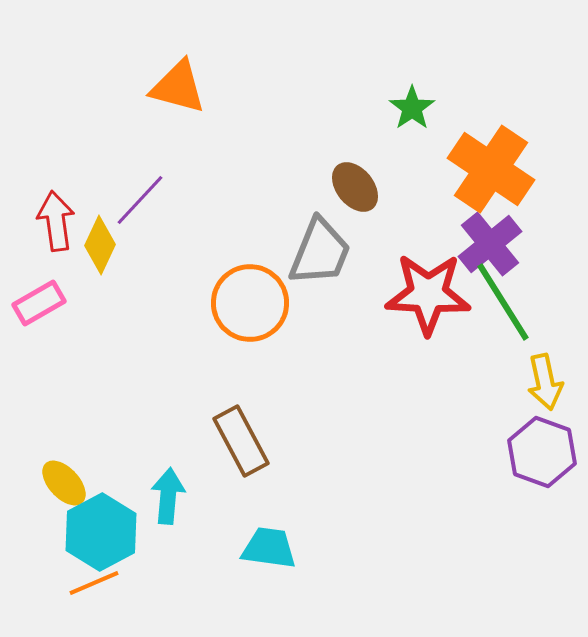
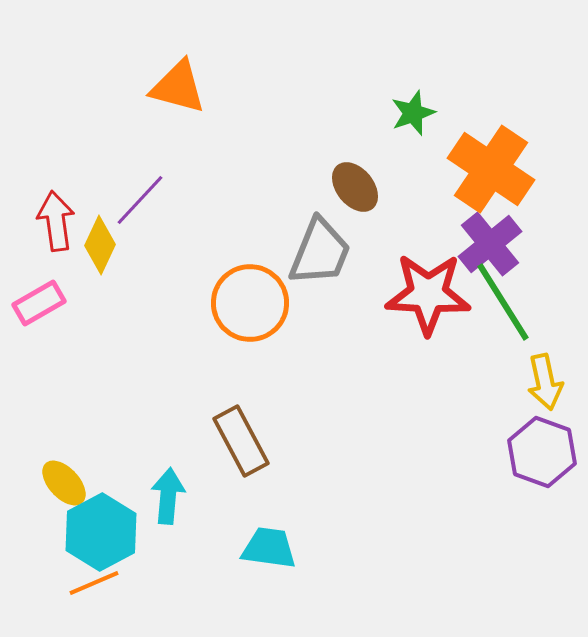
green star: moved 1 px right, 5 px down; rotated 15 degrees clockwise
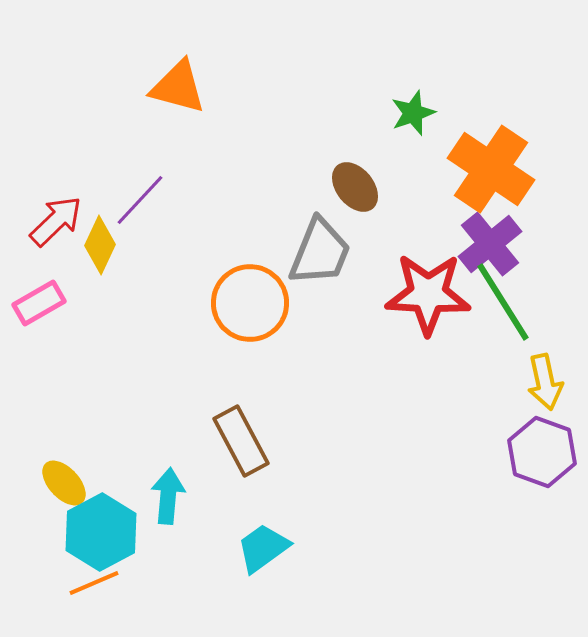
red arrow: rotated 54 degrees clockwise
cyan trapezoid: moved 6 px left; rotated 44 degrees counterclockwise
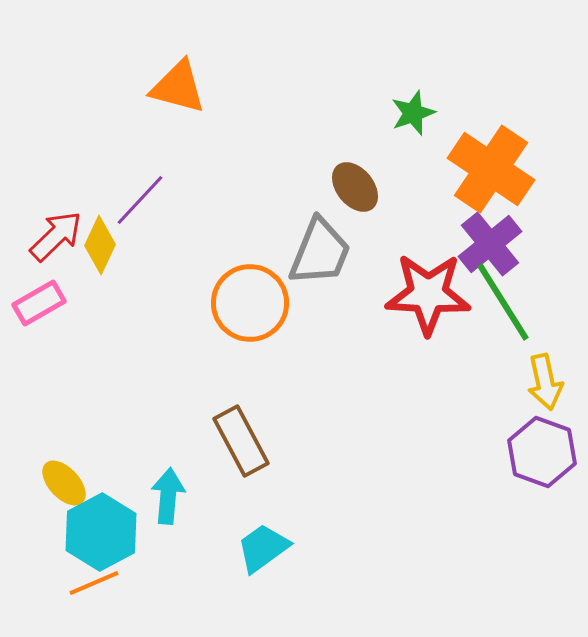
red arrow: moved 15 px down
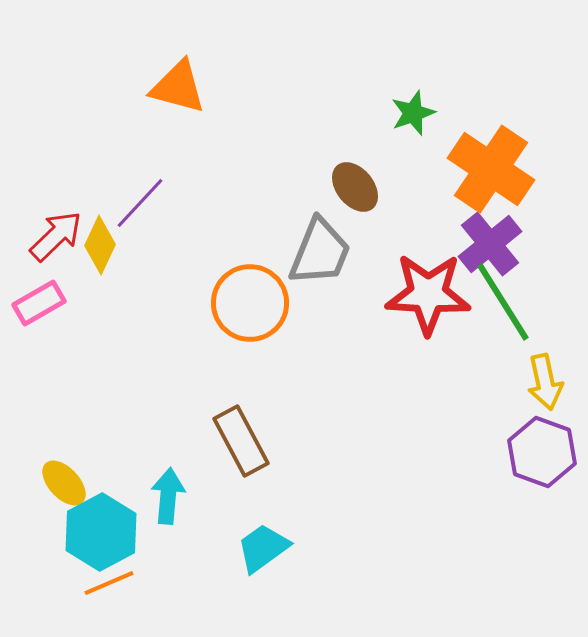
purple line: moved 3 px down
orange line: moved 15 px right
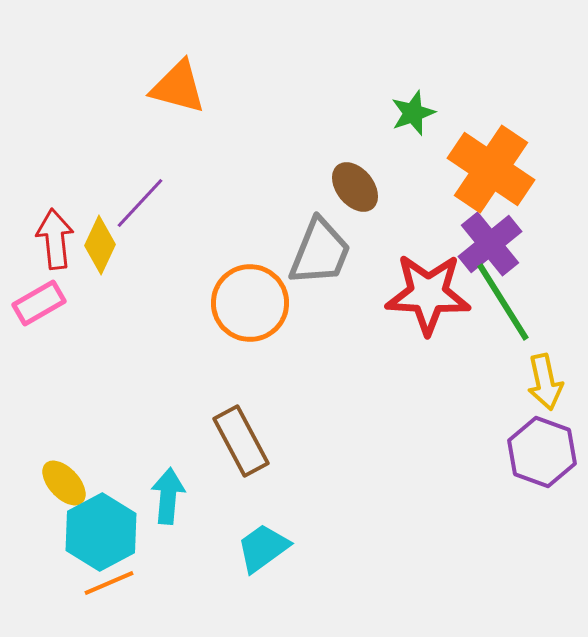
red arrow: moved 1 px left, 3 px down; rotated 52 degrees counterclockwise
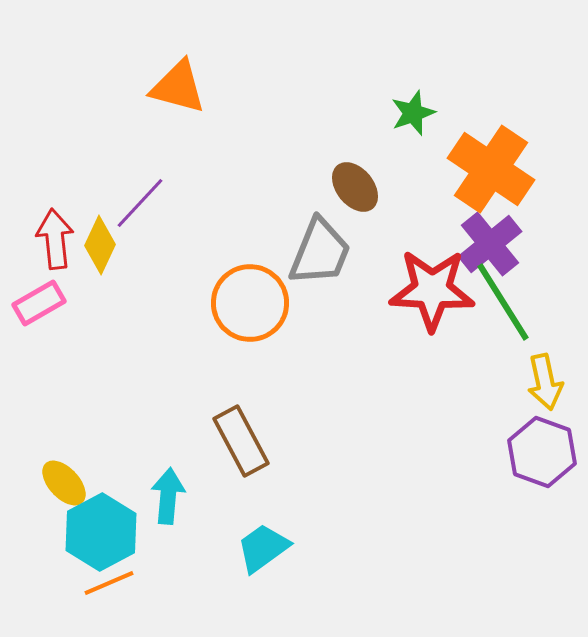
red star: moved 4 px right, 4 px up
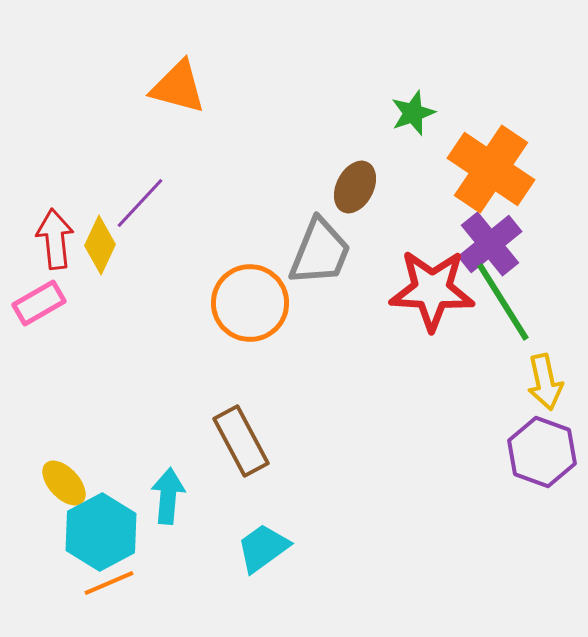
brown ellipse: rotated 66 degrees clockwise
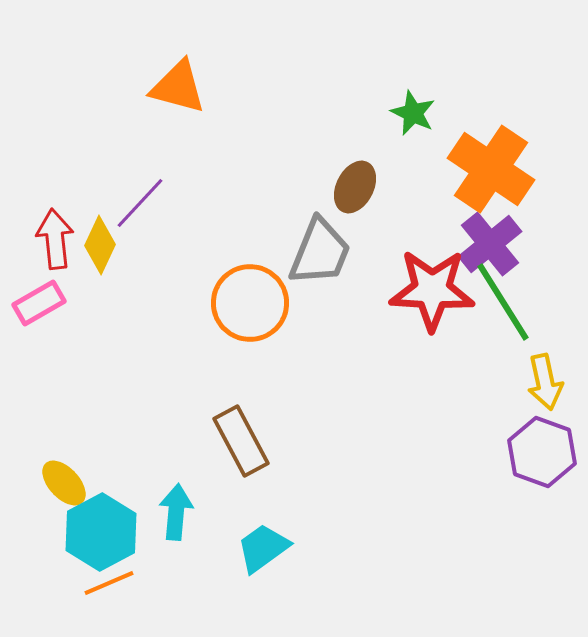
green star: rotated 27 degrees counterclockwise
cyan arrow: moved 8 px right, 16 px down
